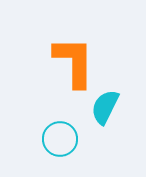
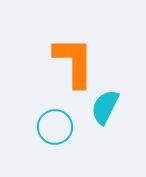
cyan circle: moved 5 px left, 12 px up
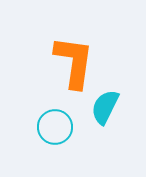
orange L-shape: rotated 8 degrees clockwise
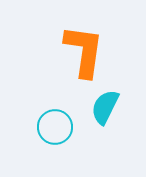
orange L-shape: moved 10 px right, 11 px up
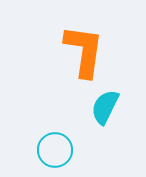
cyan circle: moved 23 px down
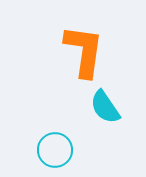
cyan semicircle: rotated 60 degrees counterclockwise
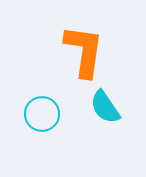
cyan circle: moved 13 px left, 36 px up
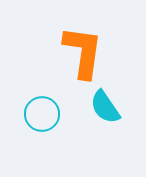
orange L-shape: moved 1 px left, 1 px down
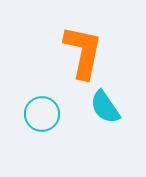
orange L-shape: rotated 4 degrees clockwise
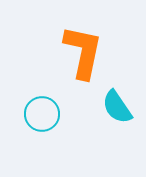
cyan semicircle: moved 12 px right
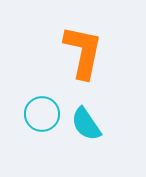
cyan semicircle: moved 31 px left, 17 px down
